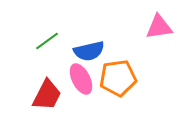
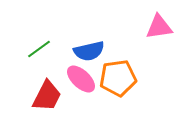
green line: moved 8 px left, 8 px down
pink ellipse: rotated 20 degrees counterclockwise
red trapezoid: moved 1 px down
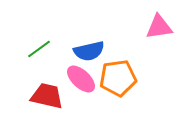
red trapezoid: rotated 104 degrees counterclockwise
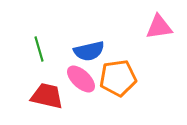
green line: rotated 70 degrees counterclockwise
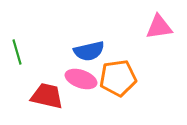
green line: moved 22 px left, 3 px down
pink ellipse: rotated 24 degrees counterclockwise
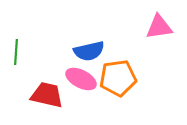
green line: moved 1 px left; rotated 20 degrees clockwise
pink ellipse: rotated 8 degrees clockwise
red trapezoid: moved 1 px up
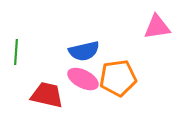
pink triangle: moved 2 px left
blue semicircle: moved 5 px left
pink ellipse: moved 2 px right
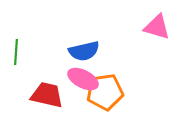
pink triangle: rotated 24 degrees clockwise
orange pentagon: moved 13 px left, 14 px down
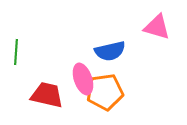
blue semicircle: moved 26 px right
pink ellipse: rotated 44 degrees clockwise
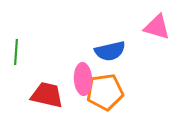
pink ellipse: rotated 16 degrees clockwise
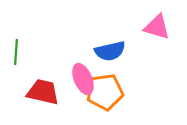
pink ellipse: rotated 20 degrees counterclockwise
red trapezoid: moved 4 px left, 3 px up
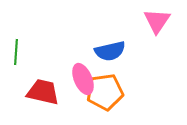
pink triangle: moved 6 px up; rotated 48 degrees clockwise
